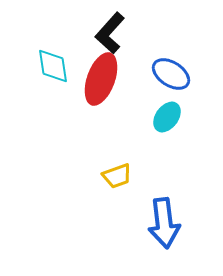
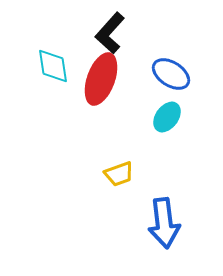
yellow trapezoid: moved 2 px right, 2 px up
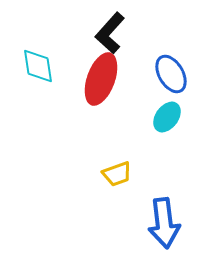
cyan diamond: moved 15 px left
blue ellipse: rotated 27 degrees clockwise
yellow trapezoid: moved 2 px left
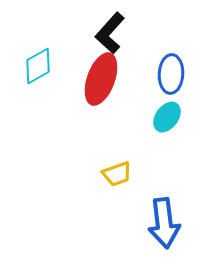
cyan diamond: rotated 69 degrees clockwise
blue ellipse: rotated 33 degrees clockwise
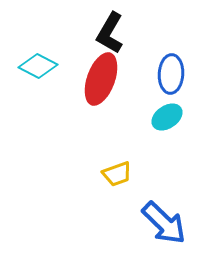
black L-shape: rotated 12 degrees counterclockwise
cyan diamond: rotated 57 degrees clockwise
cyan ellipse: rotated 20 degrees clockwise
blue arrow: rotated 39 degrees counterclockwise
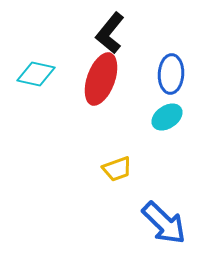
black L-shape: rotated 9 degrees clockwise
cyan diamond: moved 2 px left, 8 px down; rotated 15 degrees counterclockwise
yellow trapezoid: moved 5 px up
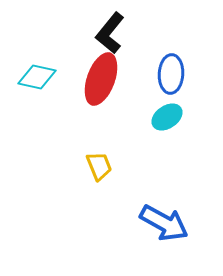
cyan diamond: moved 1 px right, 3 px down
yellow trapezoid: moved 18 px left, 3 px up; rotated 92 degrees counterclockwise
blue arrow: rotated 15 degrees counterclockwise
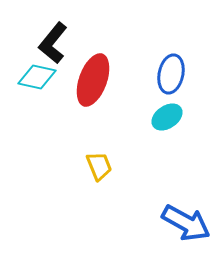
black L-shape: moved 57 px left, 10 px down
blue ellipse: rotated 9 degrees clockwise
red ellipse: moved 8 px left, 1 px down
blue arrow: moved 22 px right
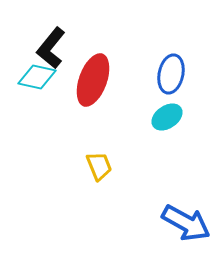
black L-shape: moved 2 px left, 5 px down
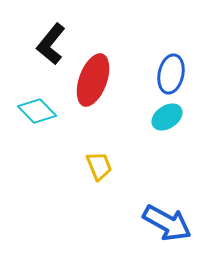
black L-shape: moved 4 px up
cyan diamond: moved 34 px down; rotated 33 degrees clockwise
blue arrow: moved 19 px left
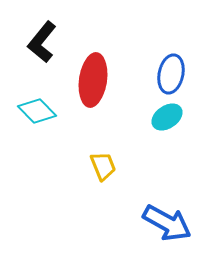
black L-shape: moved 9 px left, 2 px up
red ellipse: rotated 12 degrees counterclockwise
yellow trapezoid: moved 4 px right
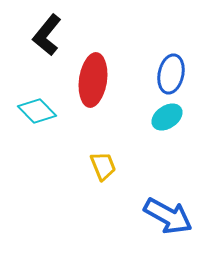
black L-shape: moved 5 px right, 7 px up
blue arrow: moved 1 px right, 7 px up
